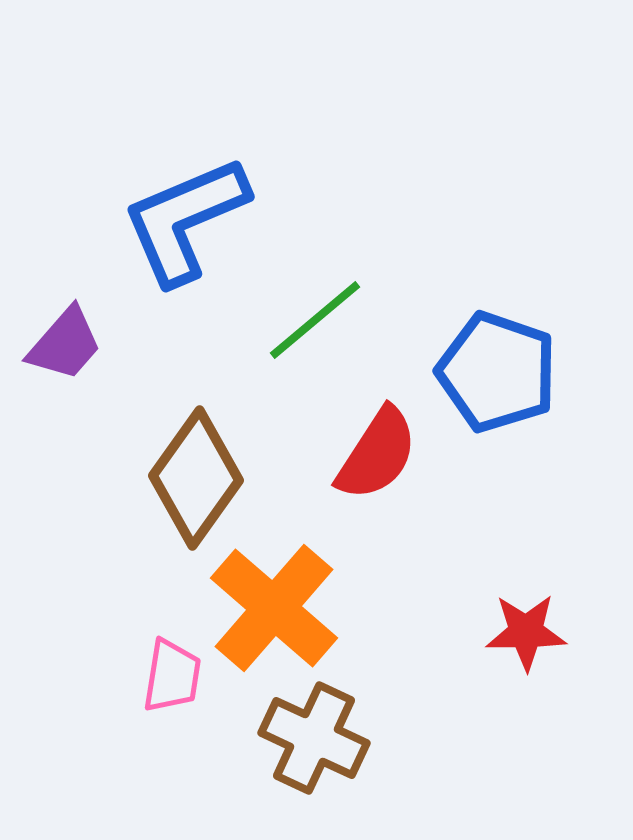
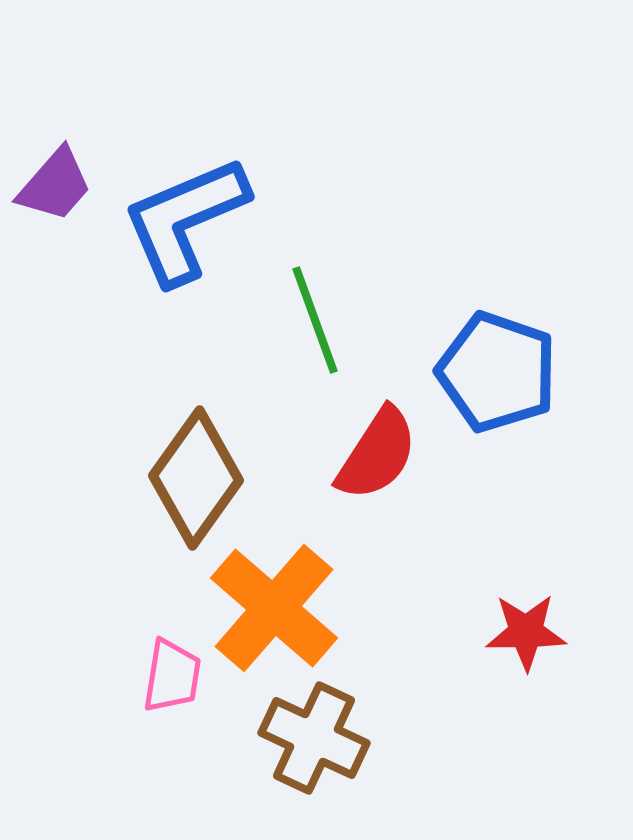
green line: rotated 70 degrees counterclockwise
purple trapezoid: moved 10 px left, 159 px up
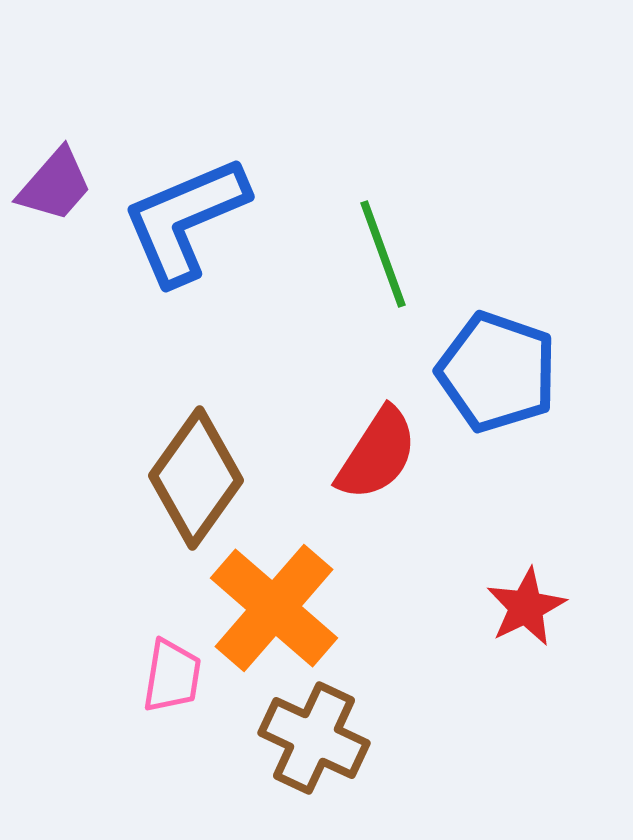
green line: moved 68 px right, 66 px up
red star: moved 25 px up; rotated 26 degrees counterclockwise
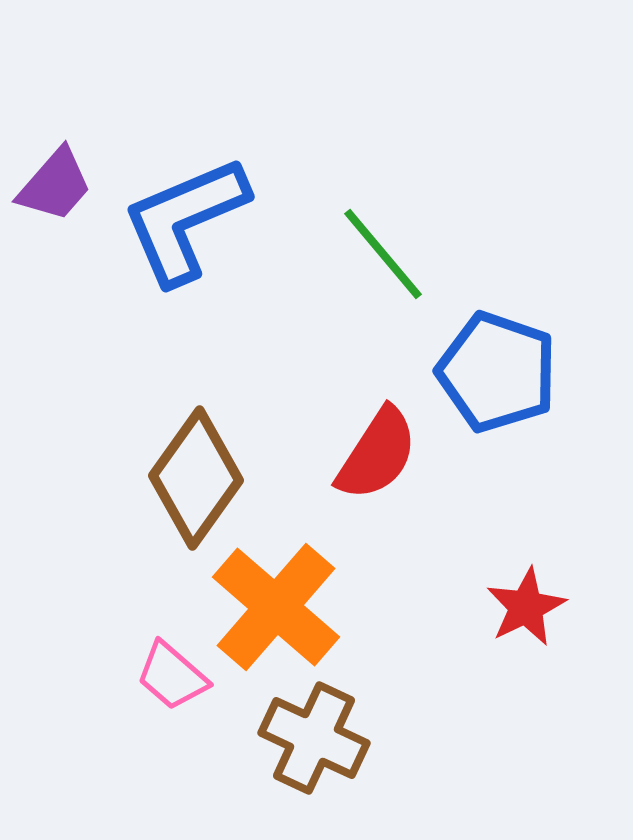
green line: rotated 20 degrees counterclockwise
orange cross: moved 2 px right, 1 px up
pink trapezoid: rotated 122 degrees clockwise
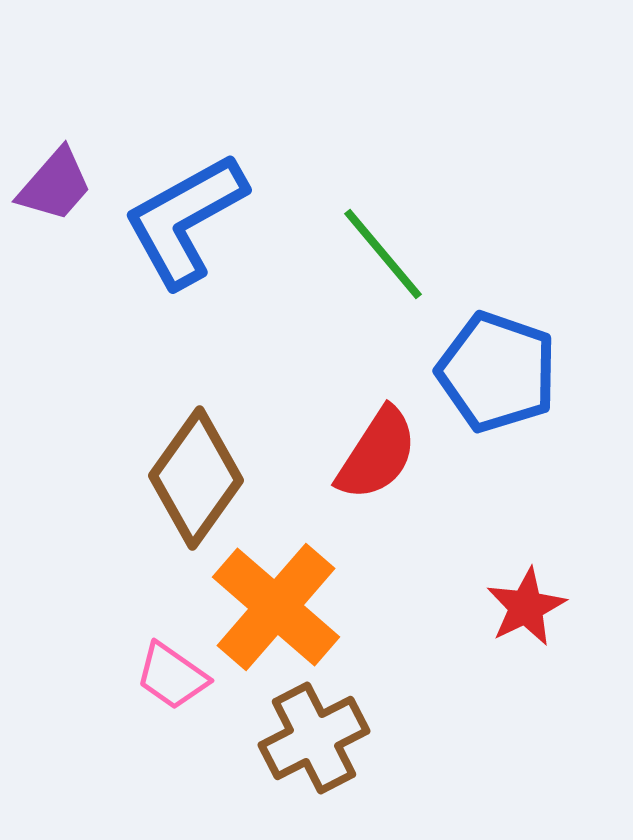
blue L-shape: rotated 6 degrees counterclockwise
pink trapezoid: rotated 6 degrees counterclockwise
brown cross: rotated 38 degrees clockwise
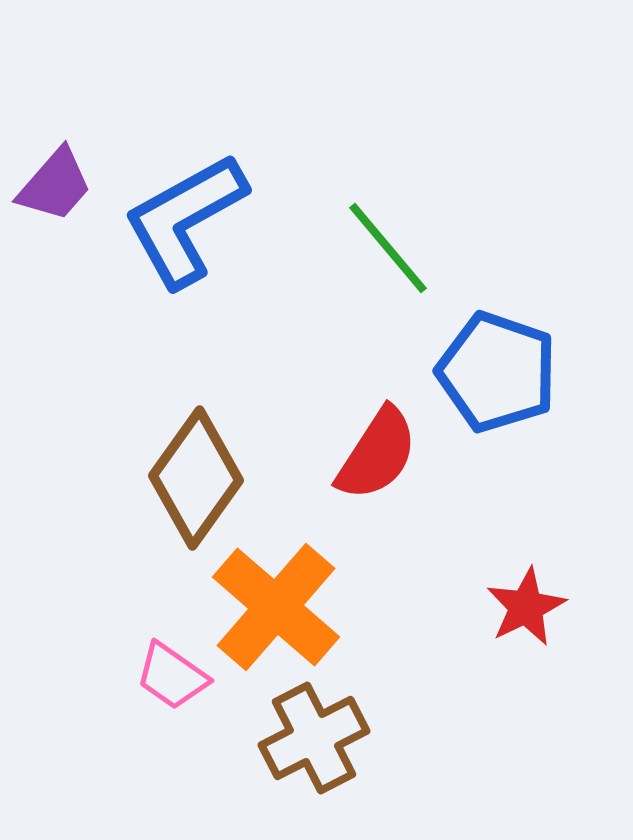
green line: moved 5 px right, 6 px up
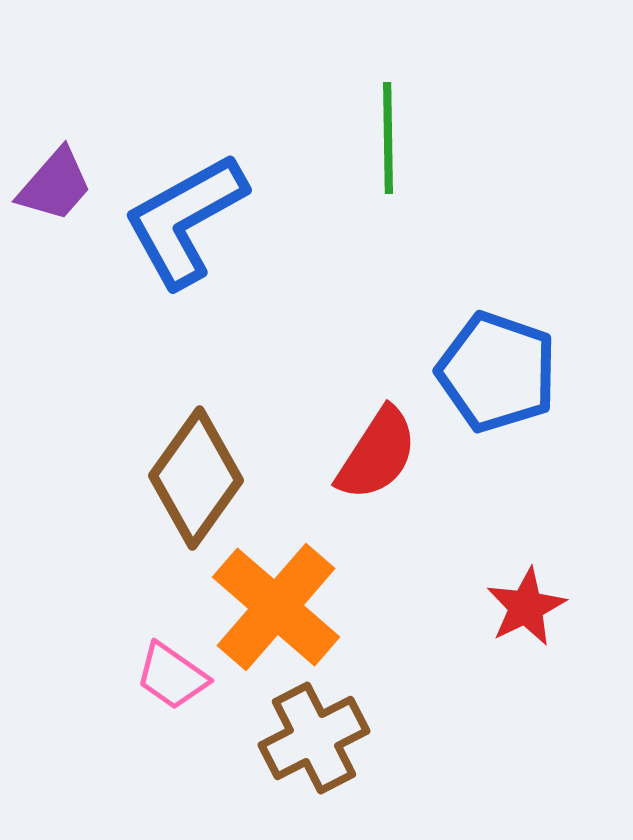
green line: moved 110 px up; rotated 39 degrees clockwise
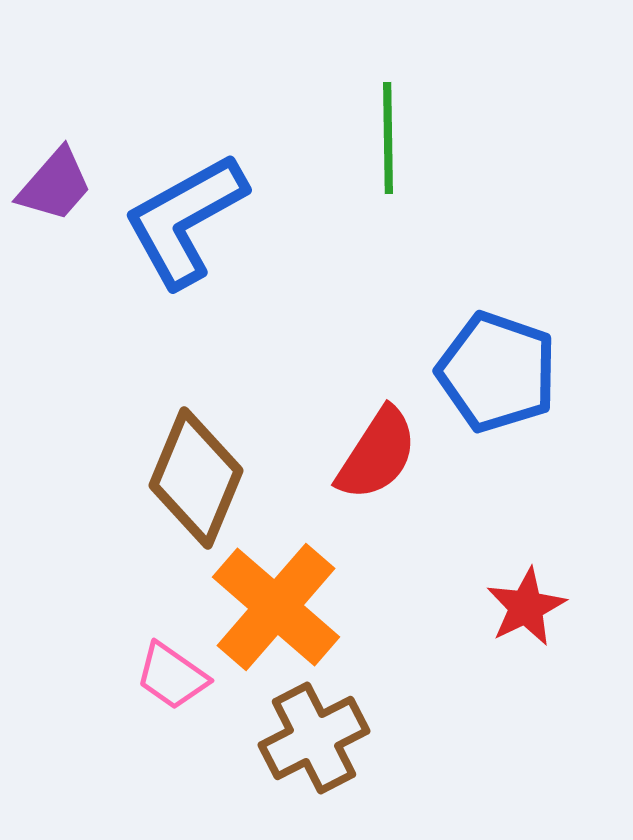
brown diamond: rotated 13 degrees counterclockwise
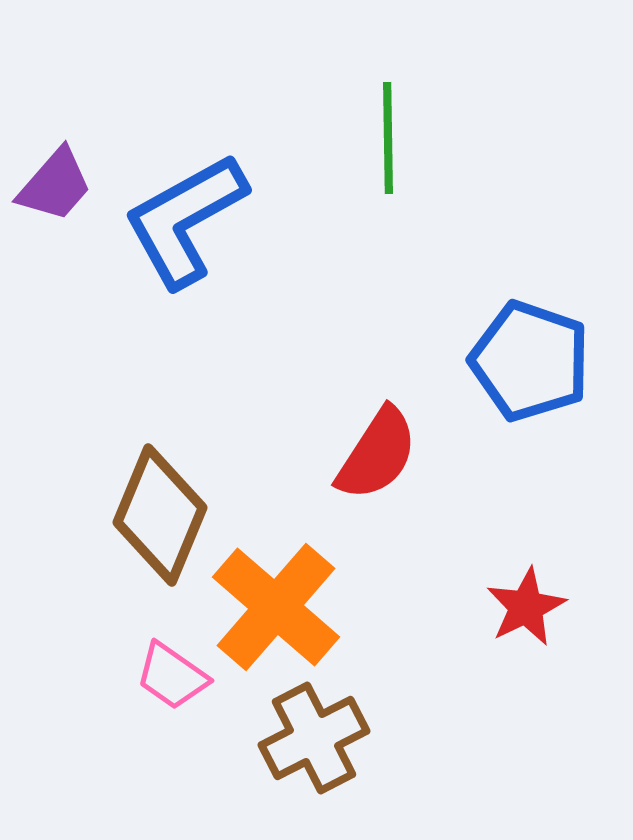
blue pentagon: moved 33 px right, 11 px up
brown diamond: moved 36 px left, 37 px down
